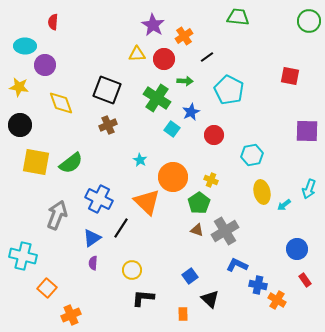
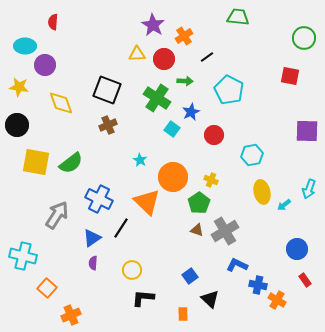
green circle at (309, 21): moved 5 px left, 17 px down
black circle at (20, 125): moved 3 px left
gray arrow at (57, 215): rotated 12 degrees clockwise
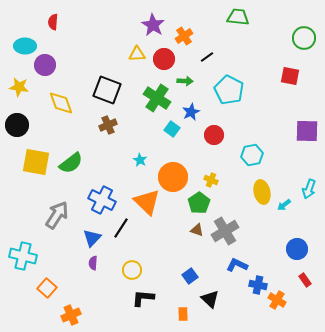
blue cross at (99, 199): moved 3 px right, 1 px down
blue triangle at (92, 238): rotated 12 degrees counterclockwise
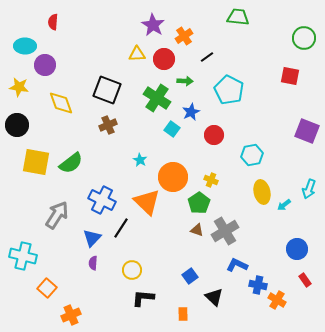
purple square at (307, 131): rotated 20 degrees clockwise
black triangle at (210, 299): moved 4 px right, 2 px up
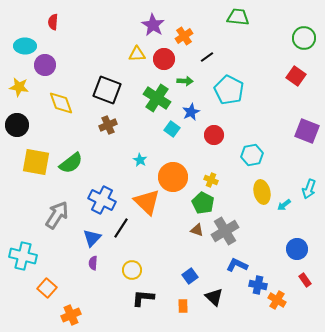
red square at (290, 76): moved 6 px right; rotated 24 degrees clockwise
green pentagon at (199, 203): moved 4 px right; rotated 10 degrees counterclockwise
orange rectangle at (183, 314): moved 8 px up
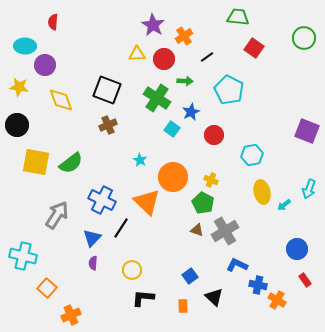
red square at (296, 76): moved 42 px left, 28 px up
yellow diamond at (61, 103): moved 3 px up
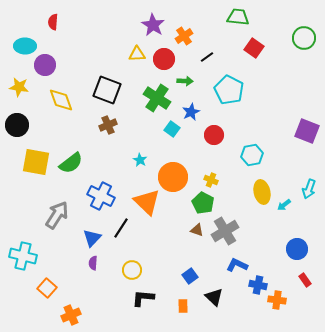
blue cross at (102, 200): moved 1 px left, 4 px up
orange cross at (277, 300): rotated 24 degrees counterclockwise
